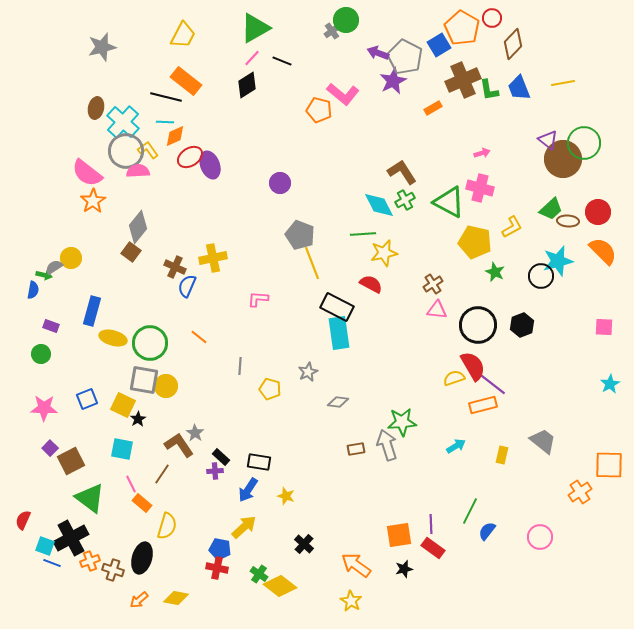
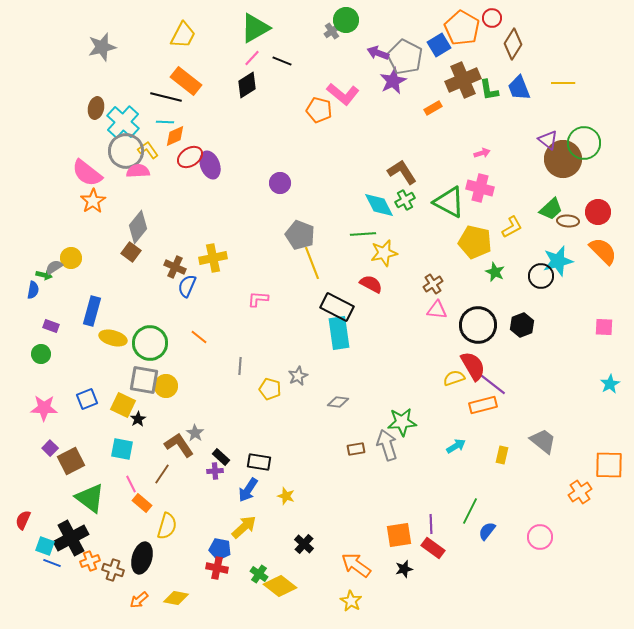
brown diamond at (513, 44): rotated 12 degrees counterclockwise
yellow line at (563, 83): rotated 10 degrees clockwise
gray star at (308, 372): moved 10 px left, 4 px down
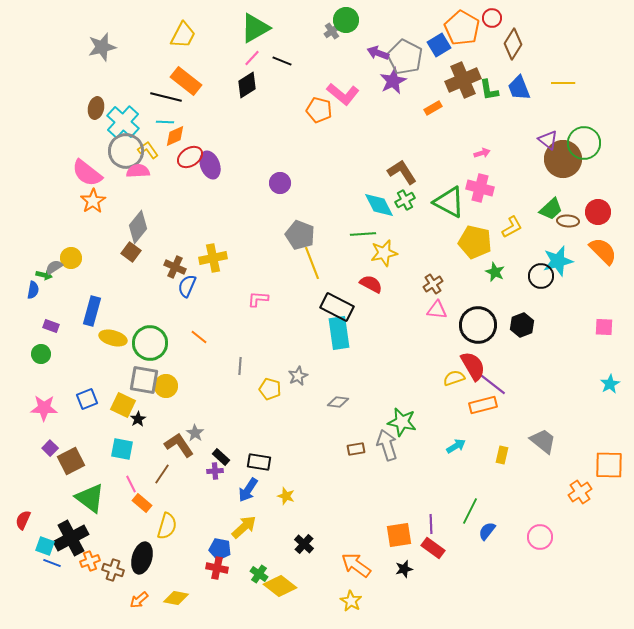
green star at (402, 422): rotated 16 degrees clockwise
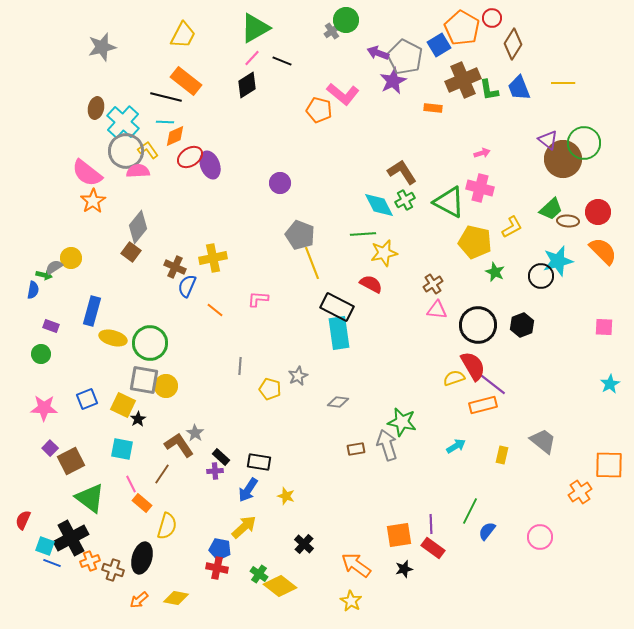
orange rectangle at (433, 108): rotated 36 degrees clockwise
orange line at (199, 337): moved 16 px right, 27 px up
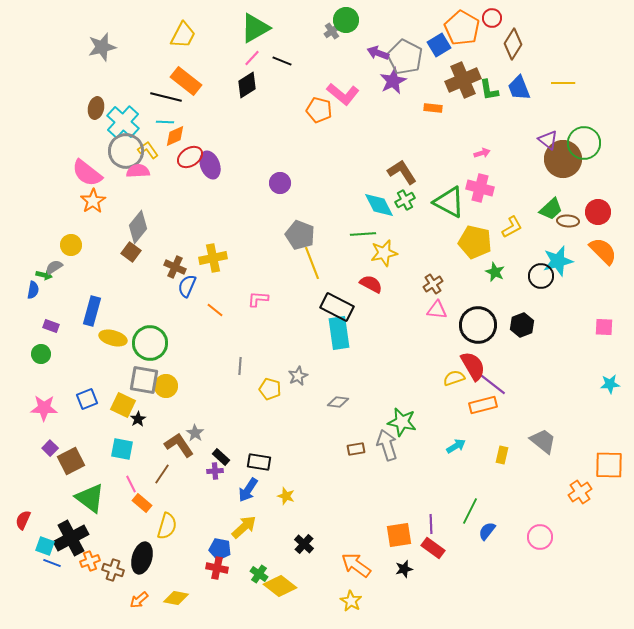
yellow circle at (71, 258): moved 13 px up
cyan star at (610, 384): rotated 24 degrees clockwise
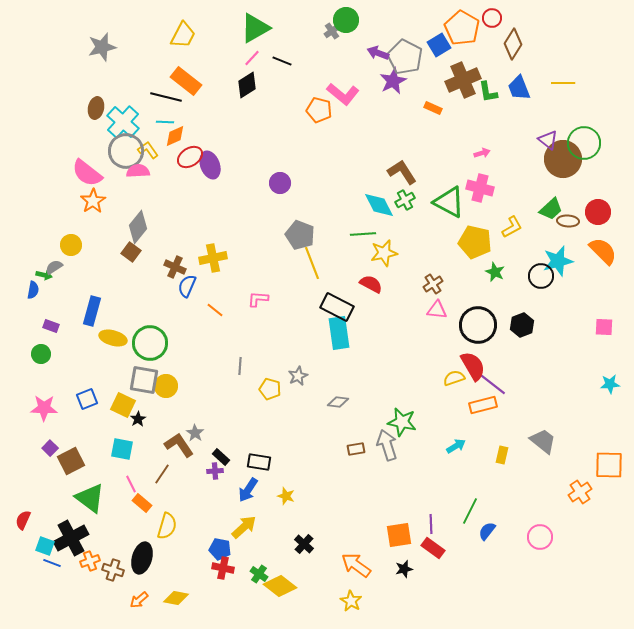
green L-shape at (489, 90): moved 1 px left, 2 px down
orange rectangle at (433, 108): rotated 18 degrees clockwise
red cross at (217, 568): moved 6 px right
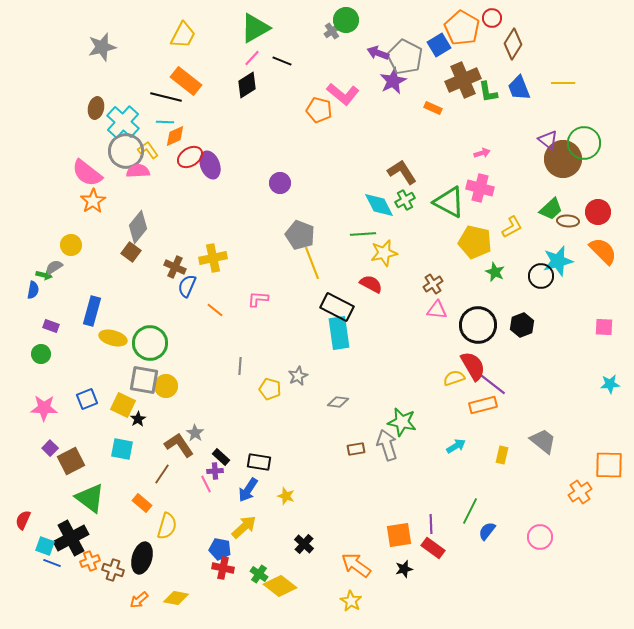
pink line at (131, 484): moved 75 px right
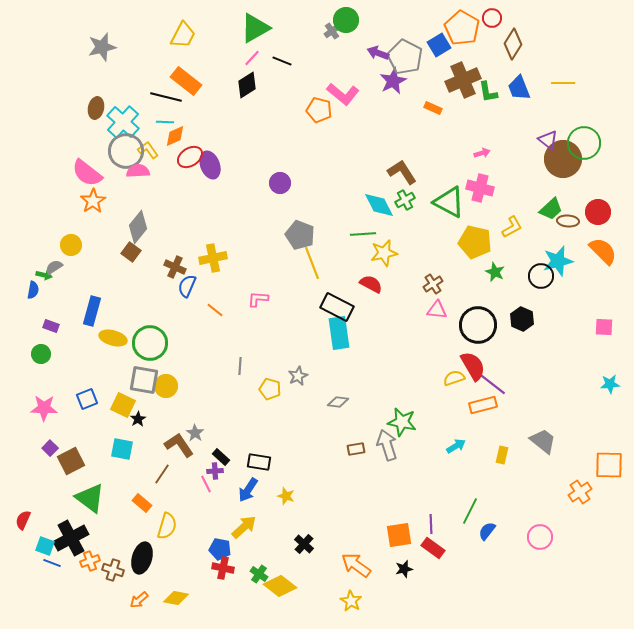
black hexagon at (522, 325): moved 6 px up; rotated 15 degrees counterclockwise
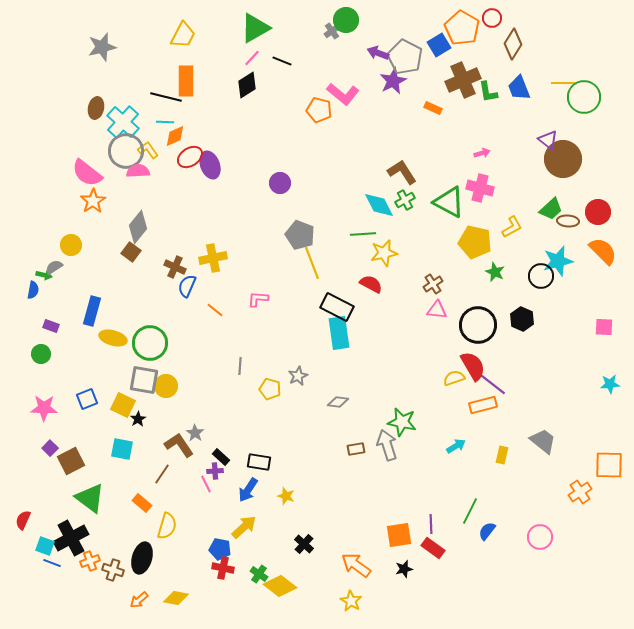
orange rectangle at (186, 81): rotated 52 degrees clockwise
green circle at (584, 143): moved 46 px up
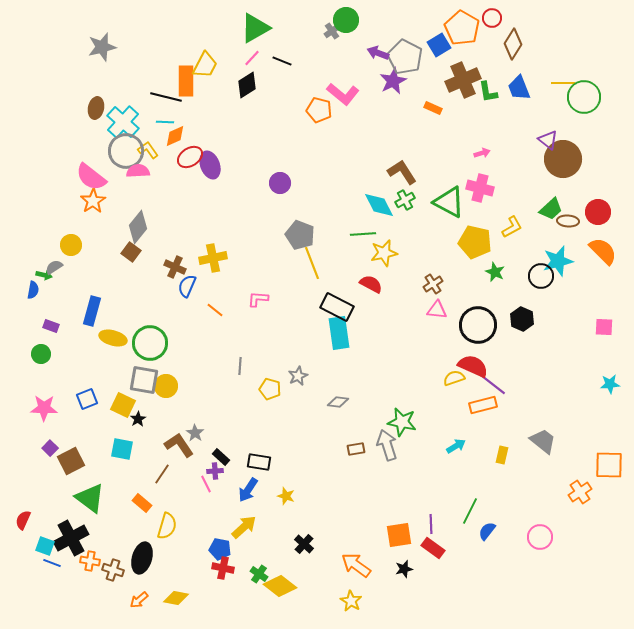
yellow trapezoid at (183, 35): moved 22 px right, 30 px down
pink semicircle at (87, 173): moved 4 px right, 4 px down
red semicircle at (473, 366): rotated 36 degrees counterclockwise
orange cross at (90, 561): rotated 30 degrees clockwise
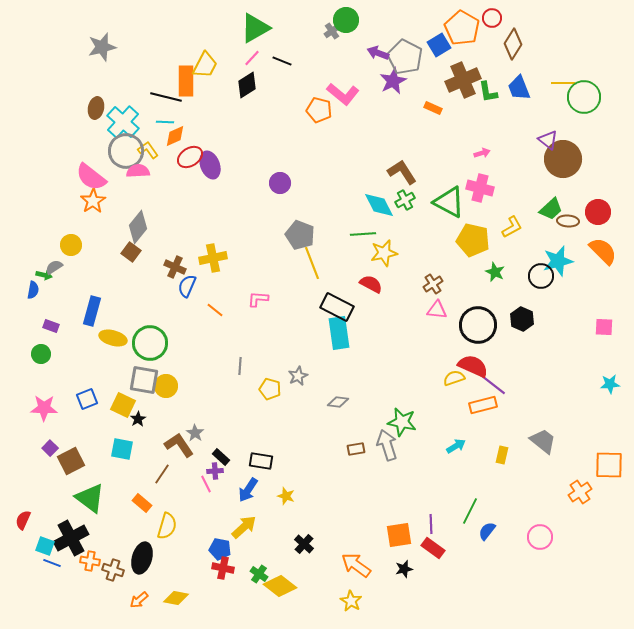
yellow pentagon at (475, 242): moved 2 px left, 2 px up
black rectangle at (259, 462): moved 2 px right, 1 px up
